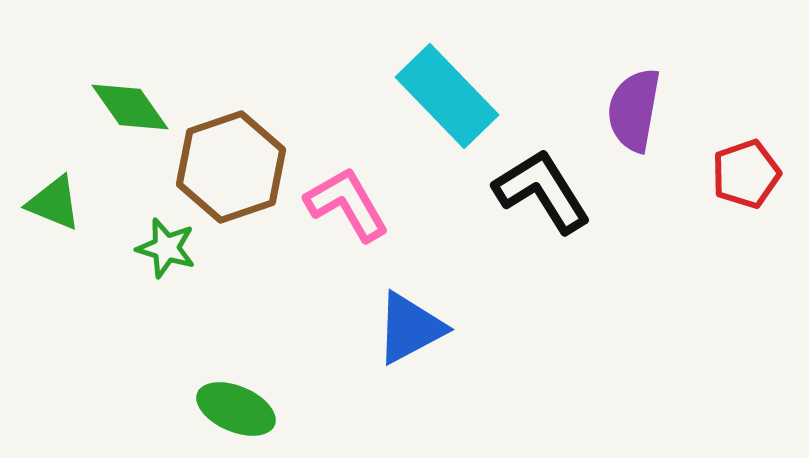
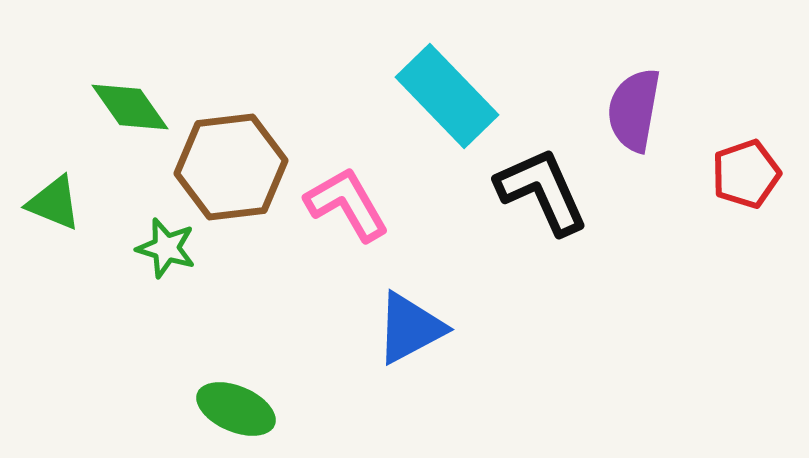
brown hexagon: rotated 12 degrees clockwise
black L-shape: rotated 8 degrees clockwise
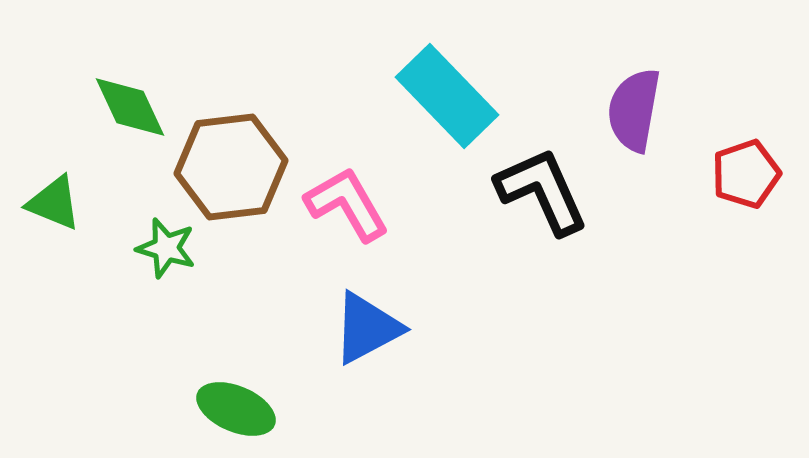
green diamond: rotated 10 degrees clockwise
blue triangle: moved 43 px left
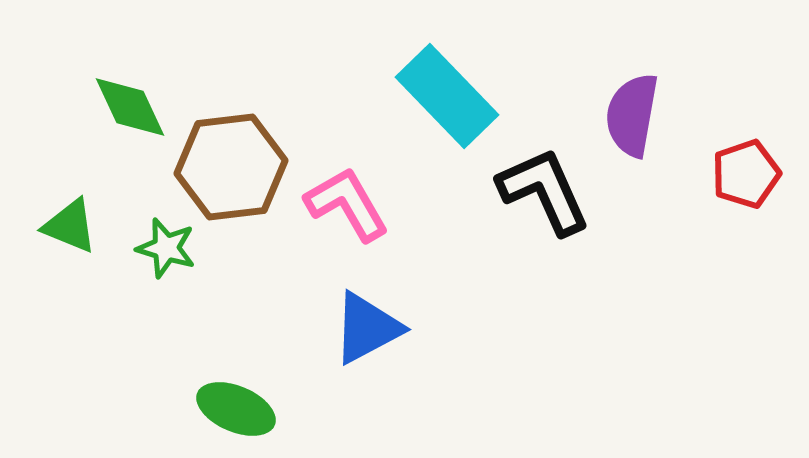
purple semicircle: moved 2 px left, 5 px down
black L-shape: moved 2 px right
green triangle: moved 16 px right, 23 px down
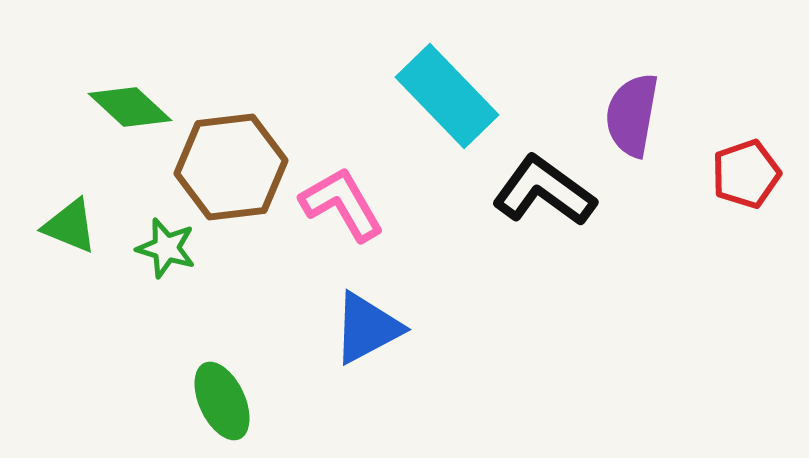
green diamond: rotated 22 degrees counterclockwise
black L-shape: rotated 30 degrees counterclockwise
pink L-shape: moved 5 px left
green ellipse: moved 14 px left, 8 px up; rotated 42 degrees clockwise
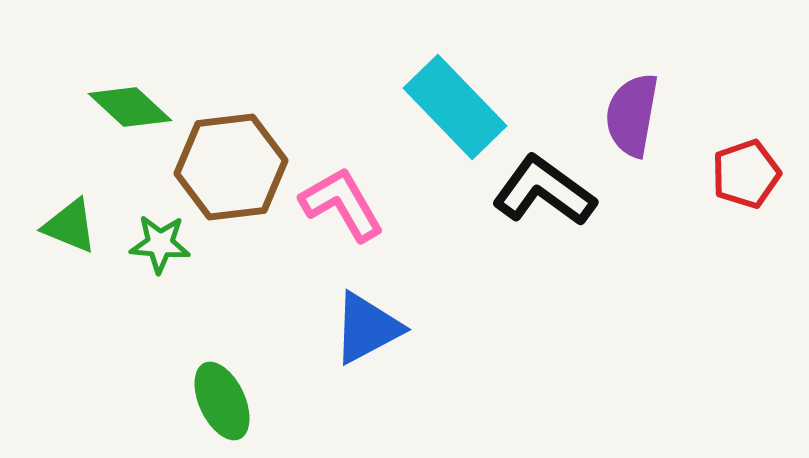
cyan rectangle: moved 8 px right, 11 px down
green star: moved 6 px left, 4 px up; rotated 12 degrees counterclockwise
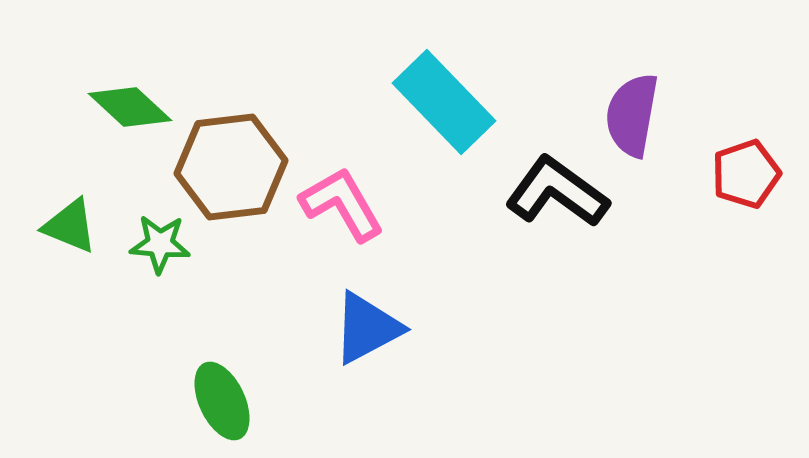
cyan rectangle: moved 11 px left, 5 px up
black L-shape: moved 13 px right, 1 px down
